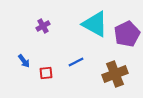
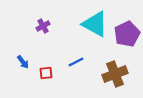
blue arrow: moved 1 px left, 1 px down
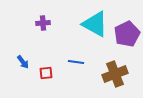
purple cross: moved 3 px up; rotated 24 degrees clockwise
blue line: rotated 35 degrees clockwise
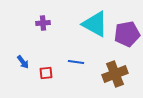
purple pentagon: rotated 15 degrees clockwise
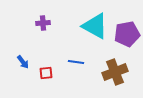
cyan triangle: moved 2 px down
brown cross: moved 2 px up
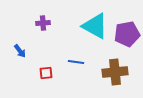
blue arrow: moved 3 px left, 11 px up
brown cross: rotated 15 degrees clockwise
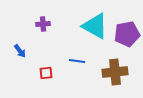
purple cross: moved 1 px down
blue line: moved 1 px right, 1 px up
